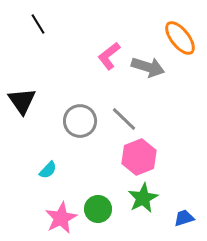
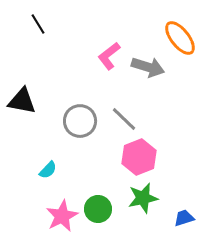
black triangle: rotated 44 degrees counterclockwise
green star: rotated 16 degrees clockwise
pink star: moved 1 px right, 2 px up
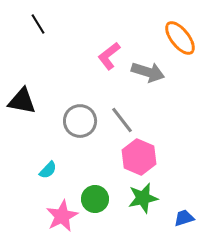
gray arrow: moved 5 px down
gray line: moved 2 px left, 1 px down; rotated 8 degrees clockwise
pink hexagon: rotated 16 degrees counterclockwise
green circle: moved 3 px left, 10 px up
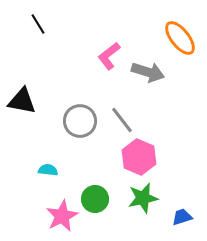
cyan semicircle: rotated 126 degrees counterclockwise
blue trapezoid: moved 2 px left, 1 px up
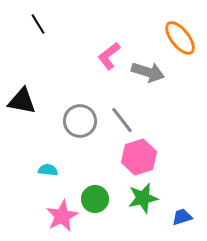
pink hexagon: rotated 20 degrees clockwise
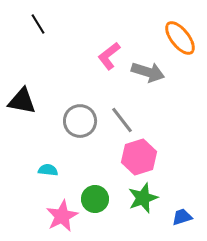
green star: rotated 8 degrees counterclockwise
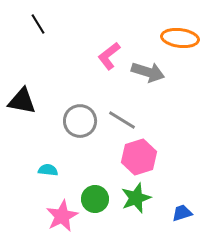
orange ellipse: rotated 45 degrees counterclockwise
gray line: rotated 20 degrees counterclockwise
green star: moved 7 px left
blue trapezoid: moved 4 px up
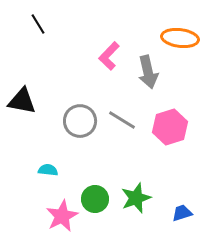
pink L-shape: rotated 8 degrees counterclockwise
gray arrow: rotated 60 degrees clockwise
pink hexagon: moved 31 px right, 30 px up
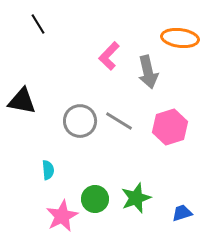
gray line: moved 3 px left, 1 px down
cyan semicircle: rotated 78 degrees clockwise
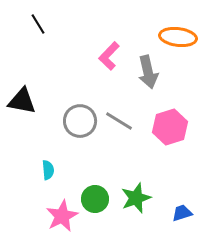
orange ellipse: moved 2 px left, 1 px up
